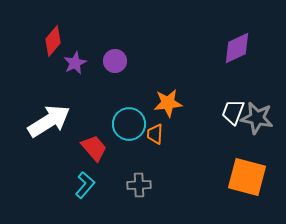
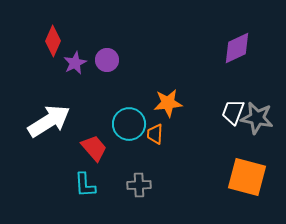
red diamond: rotated 16 degrees counterclockwise
purple circle: moved 8 px left, 1 px up
cyan L-shape: rotated 136 degrees clockwise
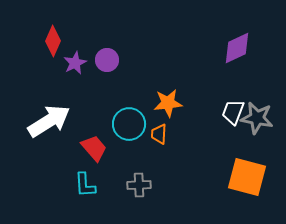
orange trapezoid: moved 4 px right
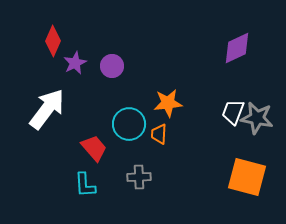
purple circle: moved 5 px right, 6 px down
white arrow: moved 2 px left, 12 px up; rotated 21 degrees counterclockwise
gray cross: moved 8 px up
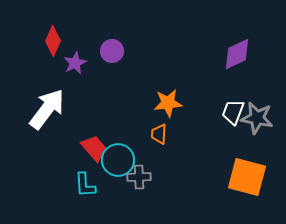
purple diamond: moved 6 px down
purple circle: moved 15 px up
cyan circle: moved 11 px left, 36 px down
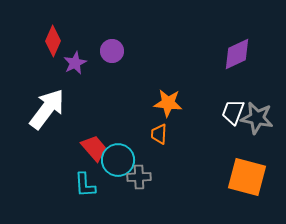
orange star: rotated 12 degrees clockwise
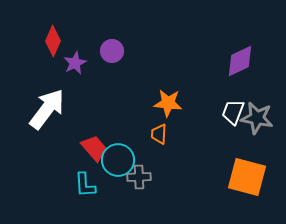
purple diamond: moved 3 px right, 7 px down
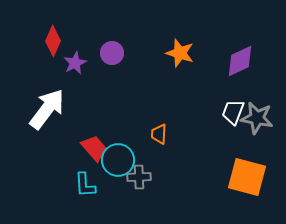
purple circle: moved 2 px down
orange star: moved 12 px right, 50 px up; rotated 12 degrees clockwise
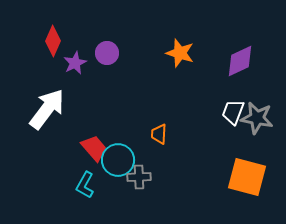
purple circle: moved 5 px left
cyan L-shape: rotated 32 degrees clockwise
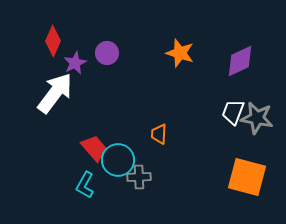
white arrow: moved 8 px right, 16 px up
